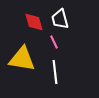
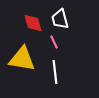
red diamond: moved 1 px left, 1 px down
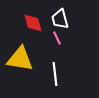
pink line: moved 3 px right, 4 px up
yellow triangle: moved 2 px left
white line: moved 2 px down
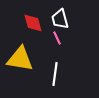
white line: rotated 15 degrees clockwise
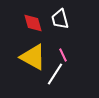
pink line: moved 6 px right, 17 px down
yellow triangle: moved 13 px right, 2 px up; rotated 20 degrees clockwise
white line: rotated 25 degrees clockwise
